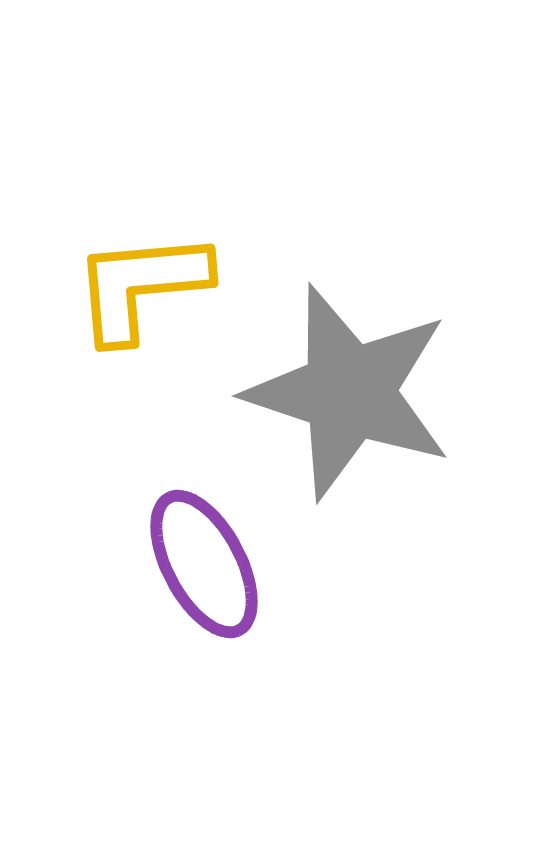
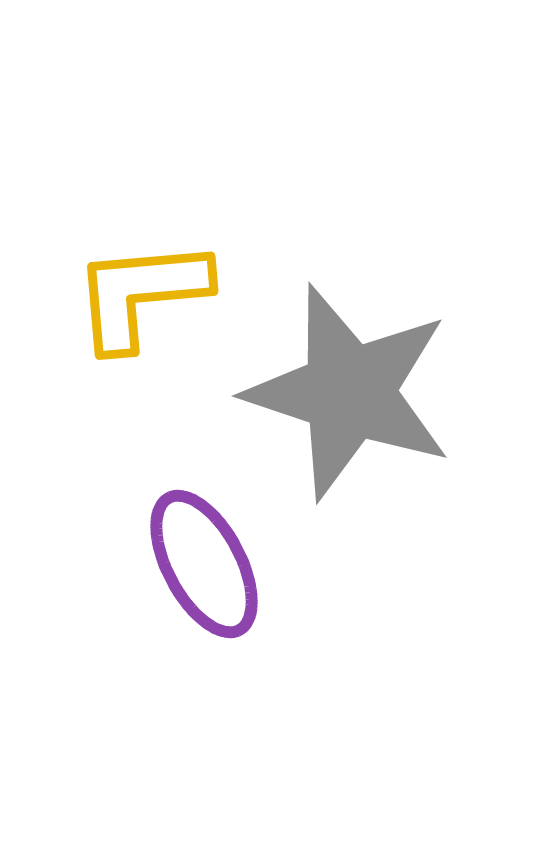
yellow L-shape: moved 8 px down
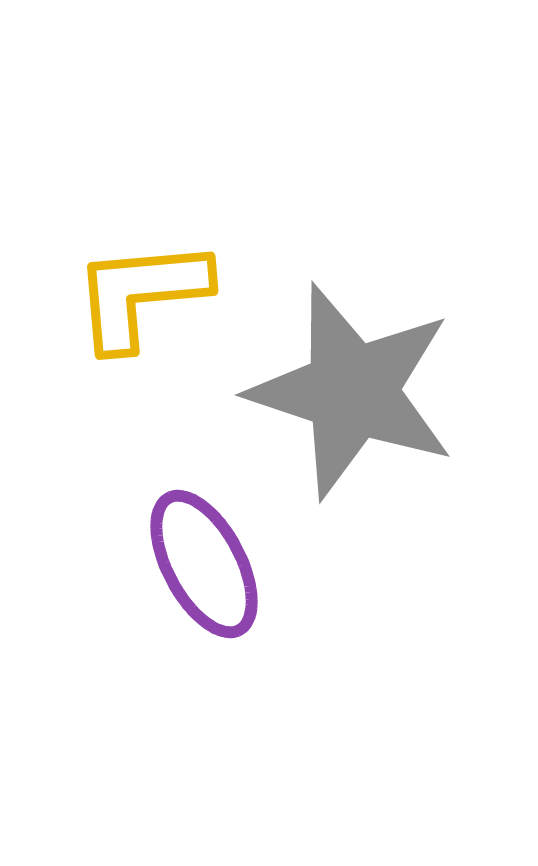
gray star: moved 3 px right, 1 px up
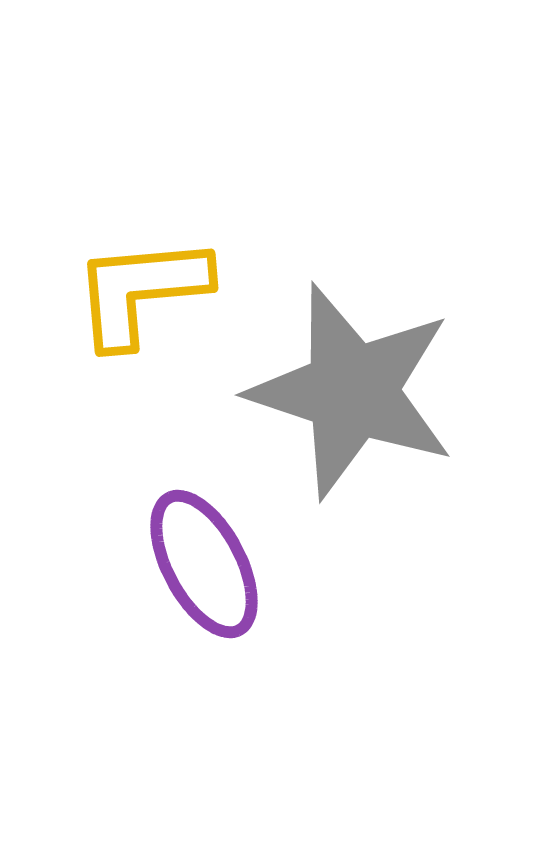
yellow L-shape: moved 3 px up
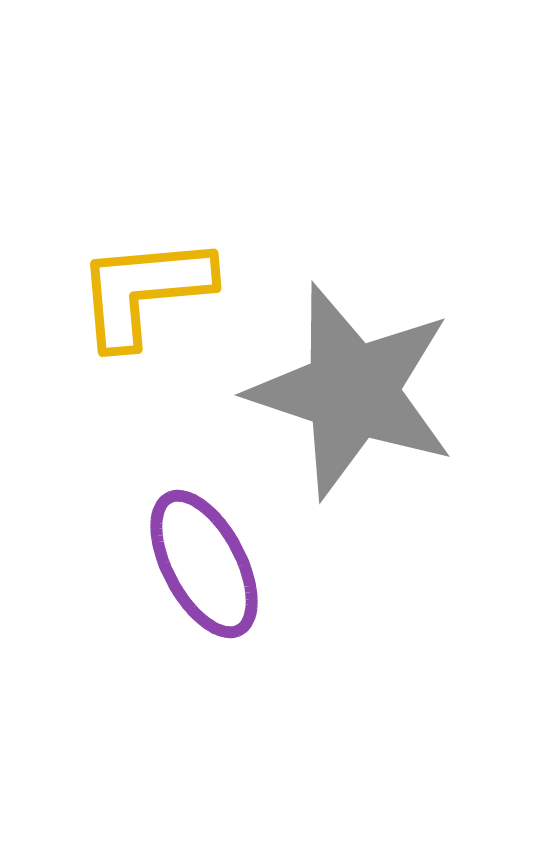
yellow L-shape: moved 3 px right
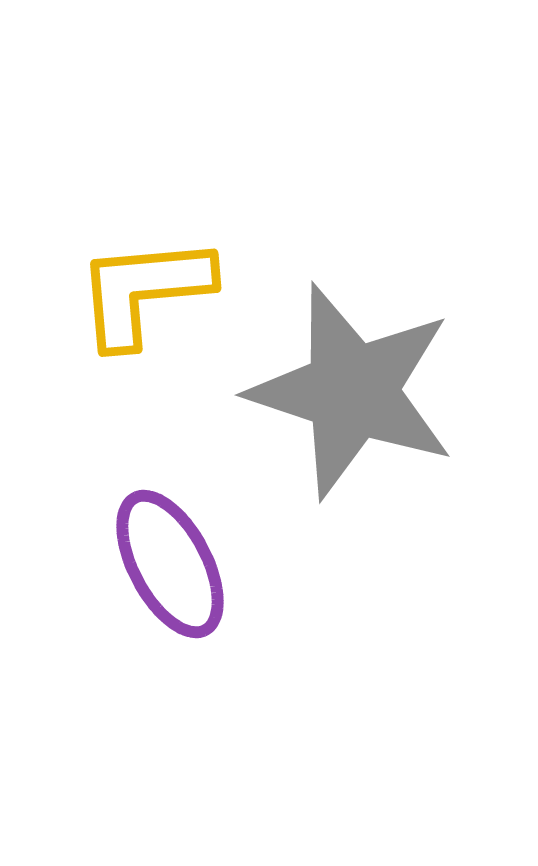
purple ellipse: moved 34 px left
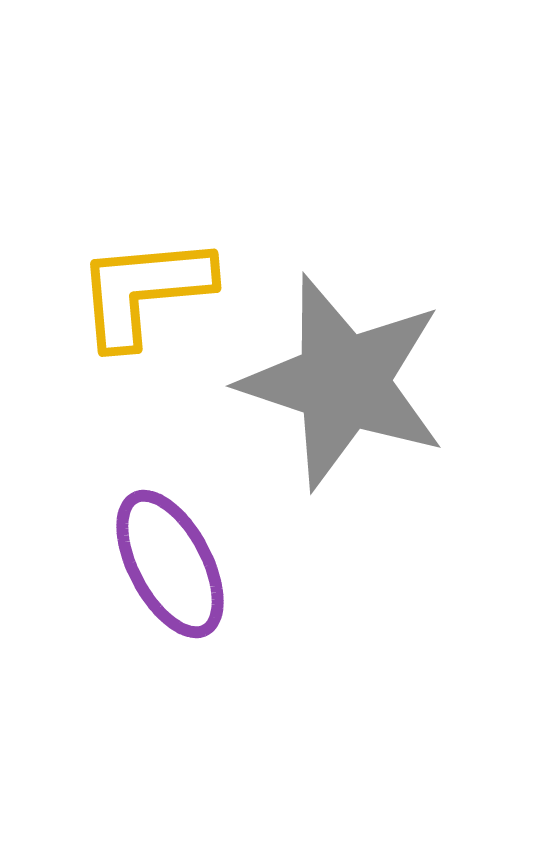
gray star: moved 9 px left, 9 px up
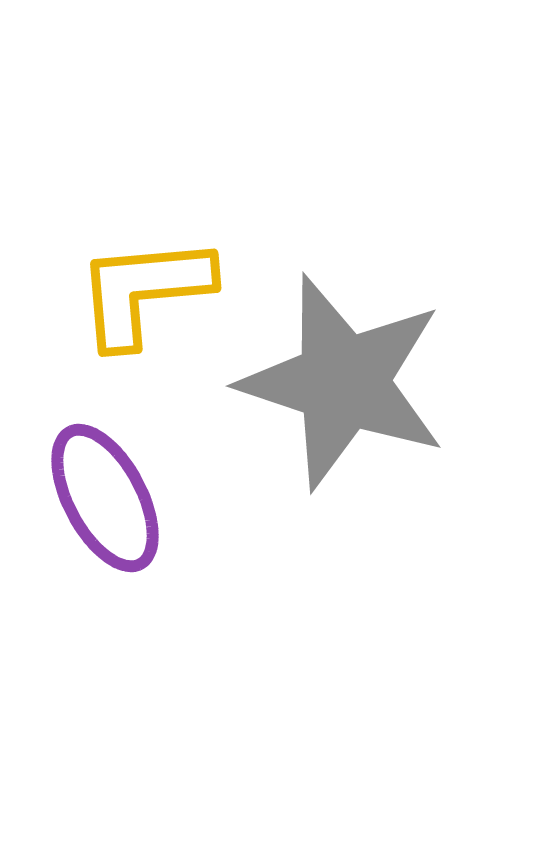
purple ellipse: moved 65 px left, 66 px up
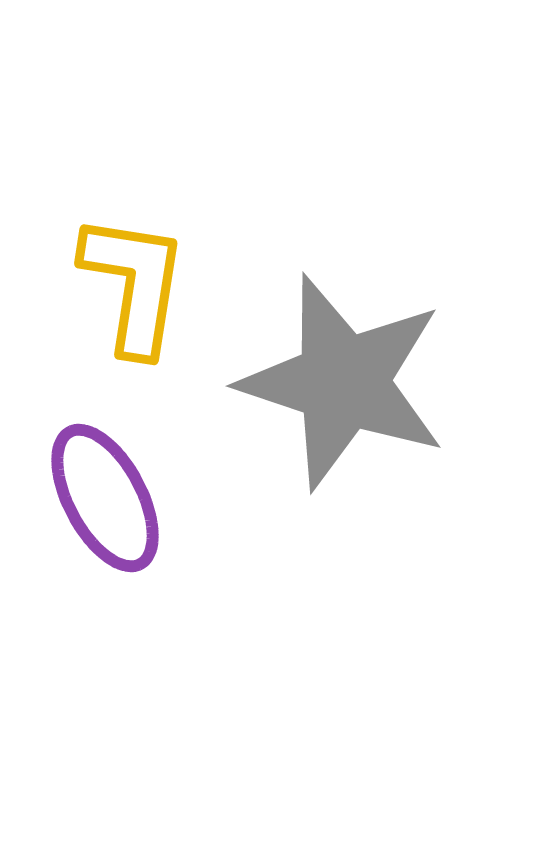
yellow L-shape: moved 10 px left, 7 px up; rotated 104 degrees clockwise
